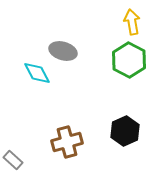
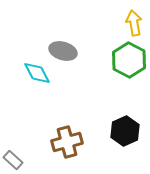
yellow arrow: moved 2 px right, 1 px down
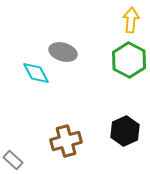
yellow arrow: moved 3 px left, 3 px up; rotated 15 degrees clockwise
gray ellipse: moved 1 px down
cyan diamond: moved 1 px left
brown cross: moved 1 px left, 1 px up
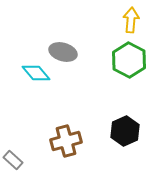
cyan diamond: rotated 12 degrees counterclockwise
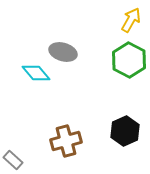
yellow arrow: rotated 25 degrees clockwise
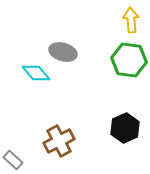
yellow arrow: rotated 35 degrees counterclockwise
green hexagon: rotated 20 degrees counterclockwise
black hexagon: moved 3 px up
brown cross: moved 7 px left; rotated 12 degrees counterclockwise
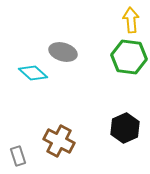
green hexagon: moved 3 px up
cyan diamond: moved 3 px left; rotated 8 degrees counterclockwise
brown cross: rotated 36 degrees counterclockwise
gray rectangle: moved 5 px right, 4 px up; rotated 30 degrees clockwise
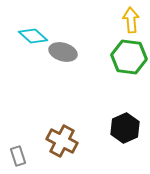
cyan diamond: moved 37 px up
brown cross: moved 3 px right
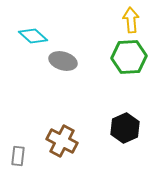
gray ellipse: moved 9 px down
green hexagon: rotated 12 degrees counterclockwise
gray rectangle: rotated 24 degrees clockwise
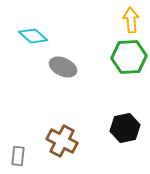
gray ellipse: moved 6 px down; rotated 8 degrees clockwise
black hexagon: rotated 12 degrees clockwise
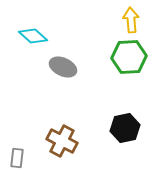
gray rectangle: moved 1 px left, 2 px down
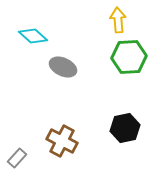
yellow arrow: moved 13 px left
gray rectangle: rotated 36 degrees clockwise
